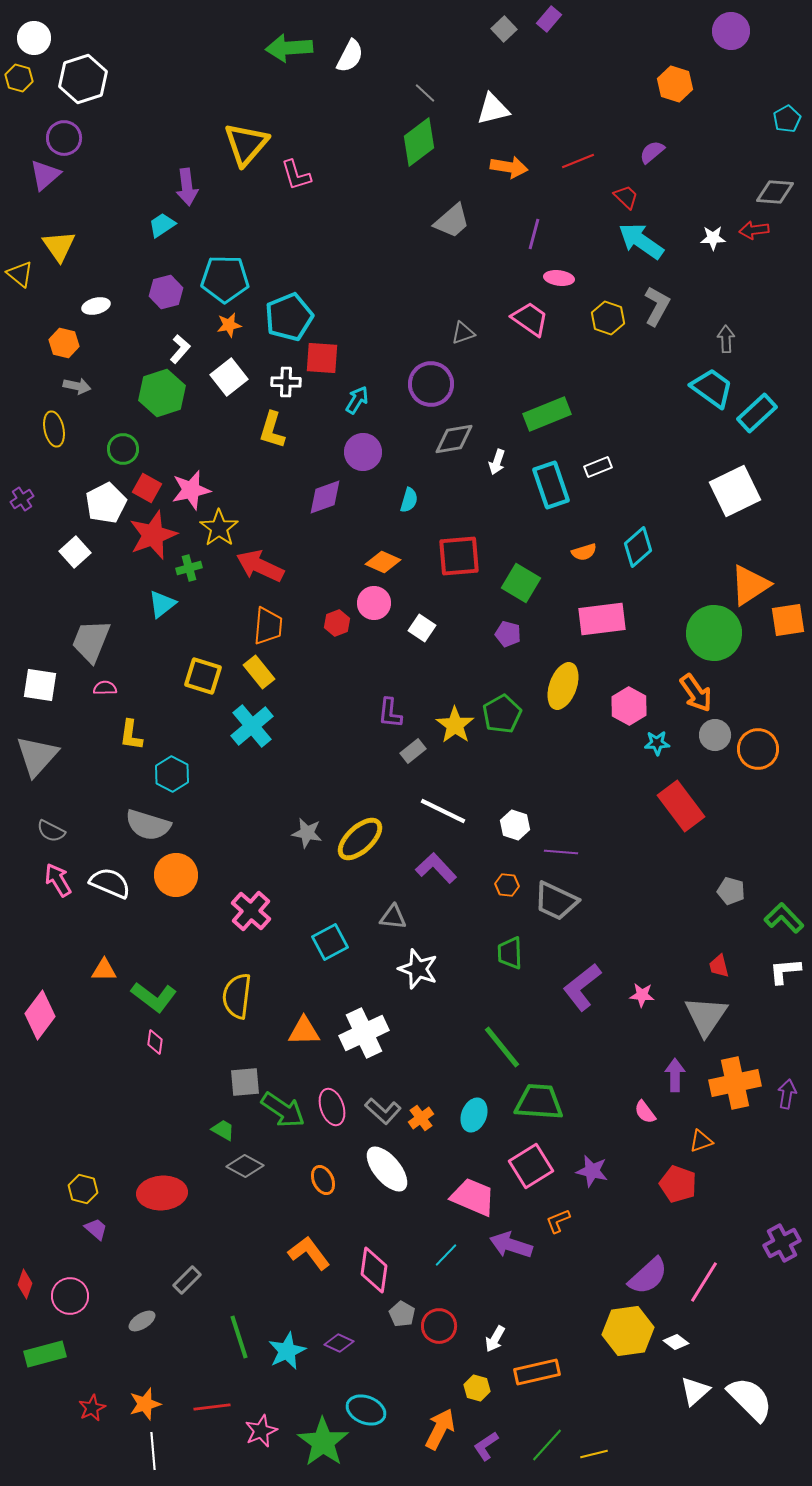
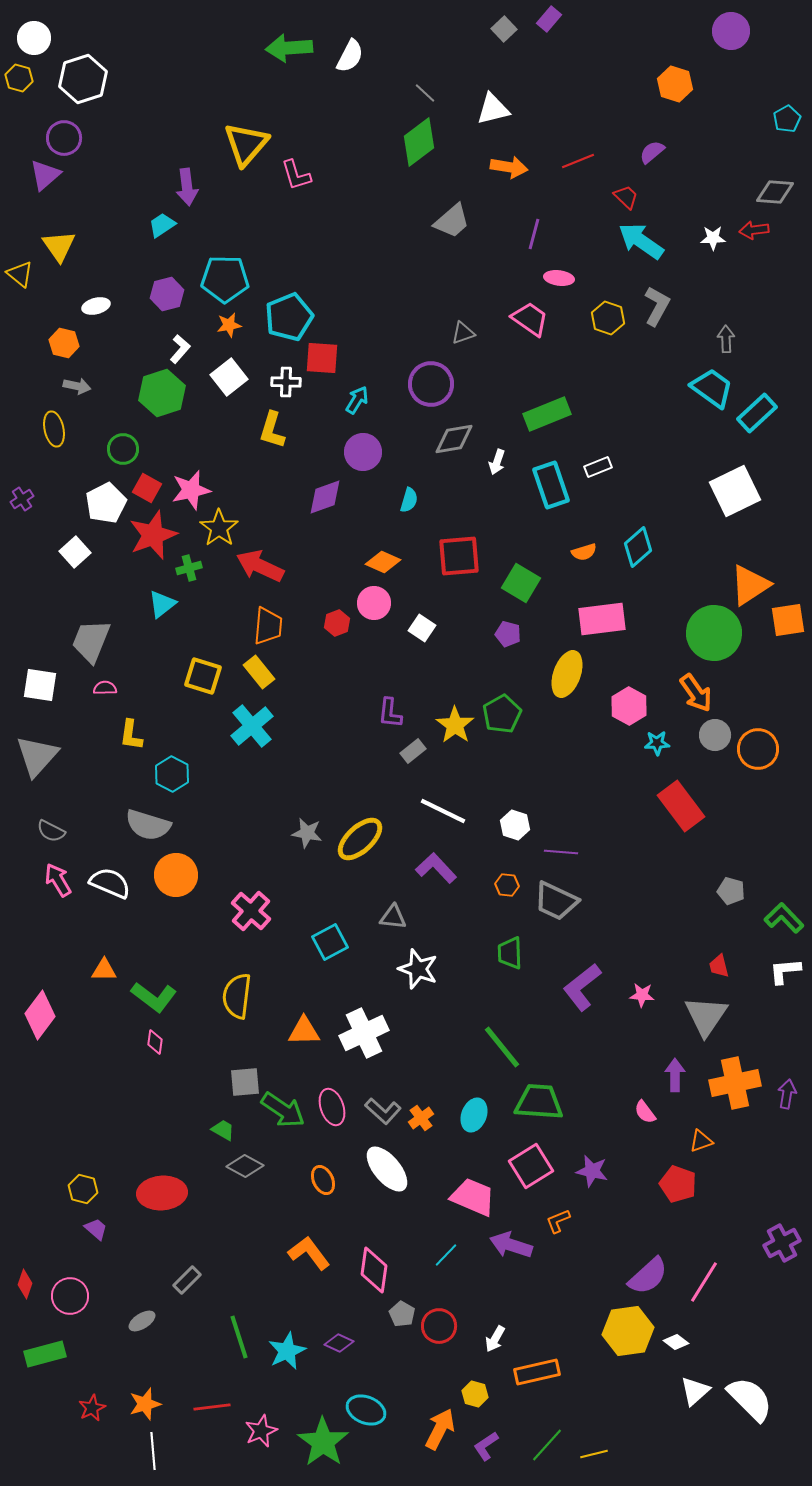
purple hexagon at (166, 292): moved 1 px right, 2 px down
yellow ellipse at (563, 686): moved 4 px right, 12 px up
yellow hexagon at (477, 1388): moved 2 px left, 6 px down
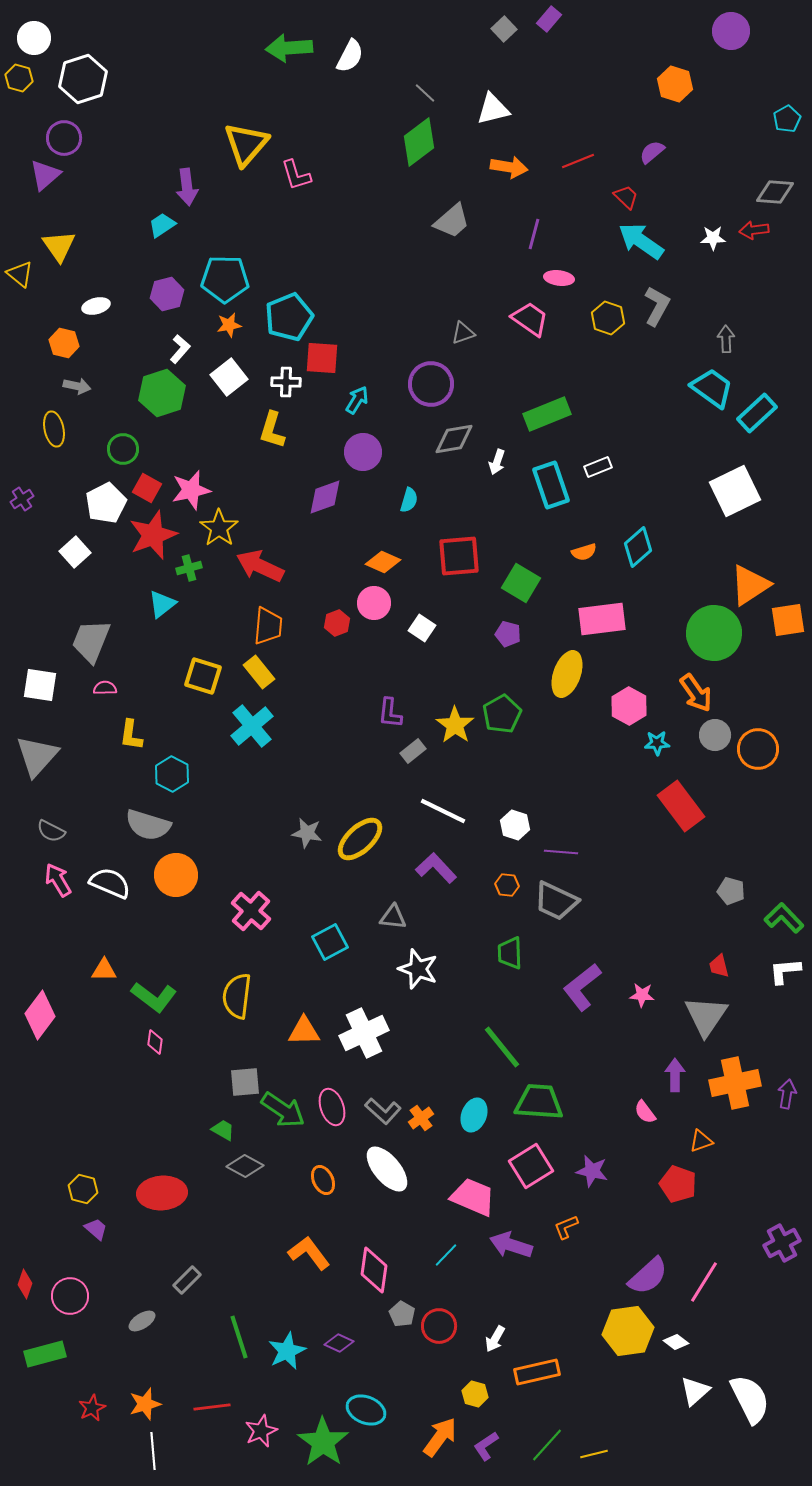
orange L-shape at (558, 1221): moved 8 px right, 6 px down
white semicircle at (750, 1399): rotated 18 degrees clockwise
orange arrow at (440, 1429): moved 8 px down; rotated 9 degrees clockwise
